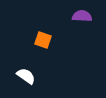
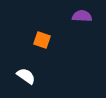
orange square: moved 1 px left
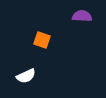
white semicircle: rotated 120 degrees clockwise
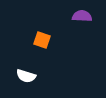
white semicircle: rotated 42 degrees clockwise
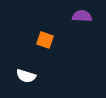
orange square: moved 3 px right
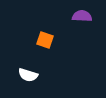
white semicircle: moved 2 px right, 1 px up
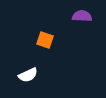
white semicircle: rotated 42 degrees counterclockwise
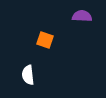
white semicircle: rotated 108 degrees clockwise
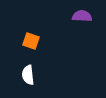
orange square: moved 14 px left, 1 px down
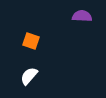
white semicircle: moved 1 px right, 1 px down; rotated 48 degrees clockwise
